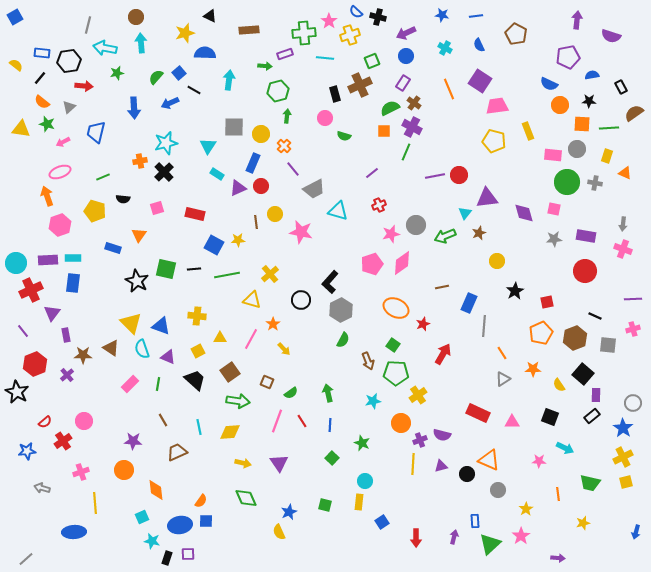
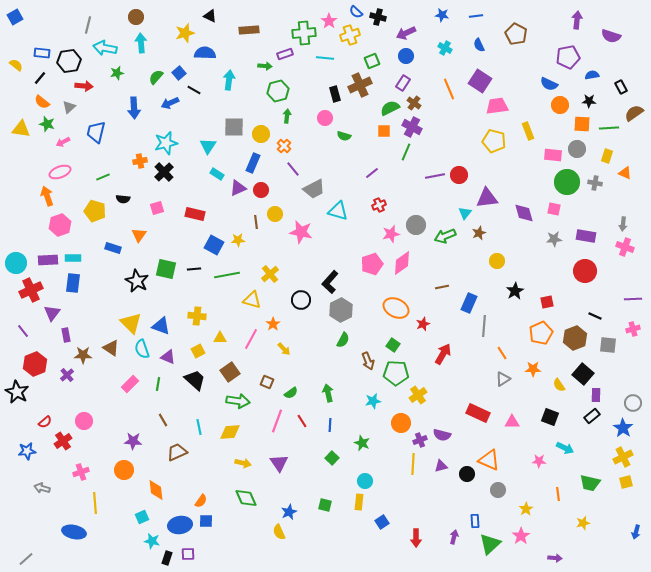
red circle at (261, 186): moved 4 px down
pink cross at (623, 249): moved 2 px right, 2 px up
blue ellipse at (74, 532): rotated 15 degrees clockwise
purple arrow at (558, 558): moved 3 px left
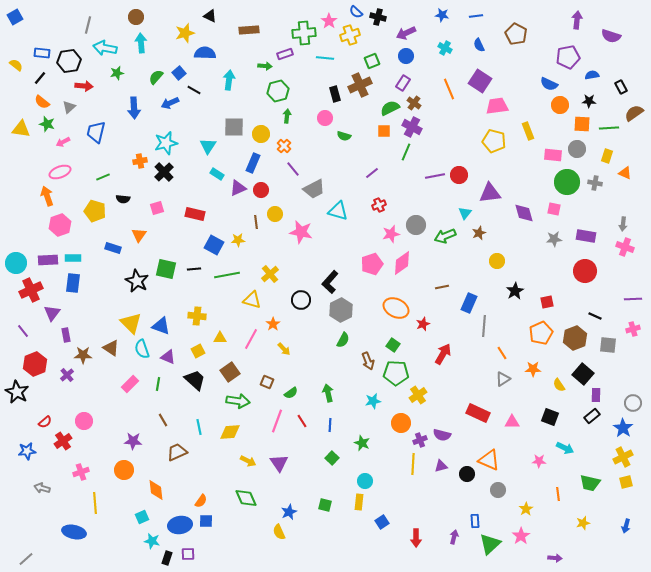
purple triangle at (487, 198): moved 3 px right, 5 px up
yellow arrow at (243, 463): moved 5 px right, 2 px up; rotated 14 degrees clockwise
blue arrow at (636, 532): moved 10 px left, 6 px up
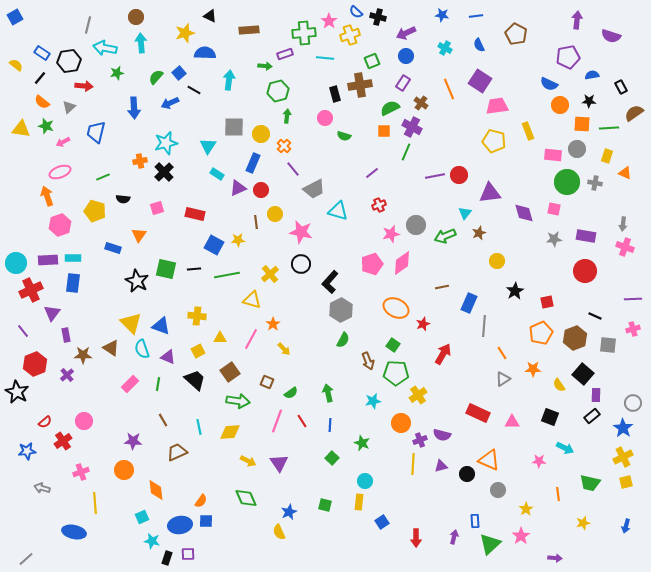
blue rectangle at (42, 53): rotated 28 degrees clockwise
brown cross at (360, 85): rotated 15 degrees clockwise
brown cross at (414, 103): moved 7 px right
green star at (47, 124): moved 1 px left, 2 px down
black circle at (301, 300): moved 36 px up
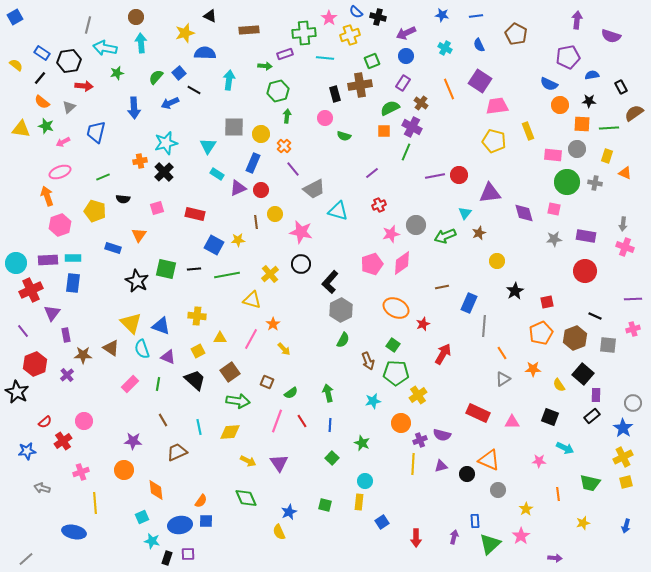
pink star at (329, 21): moved 3 px up
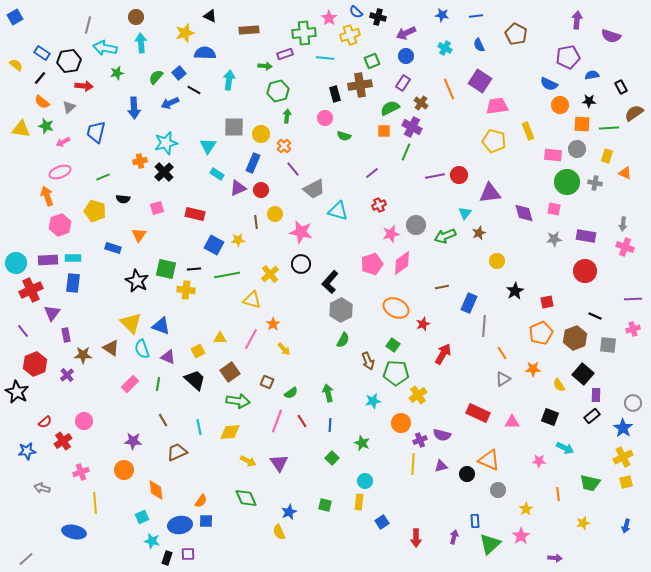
yellow cross at (197, 316): moved 11 px left, 26 px up
